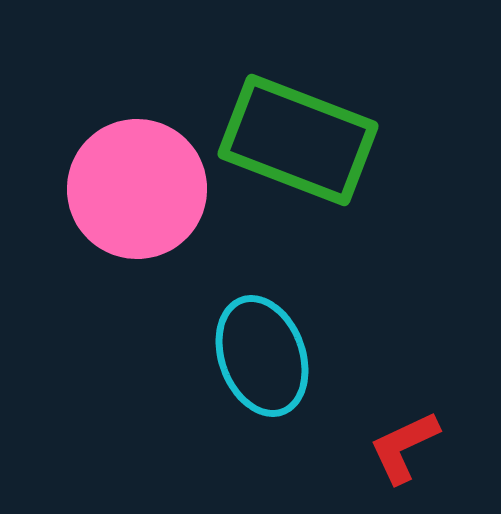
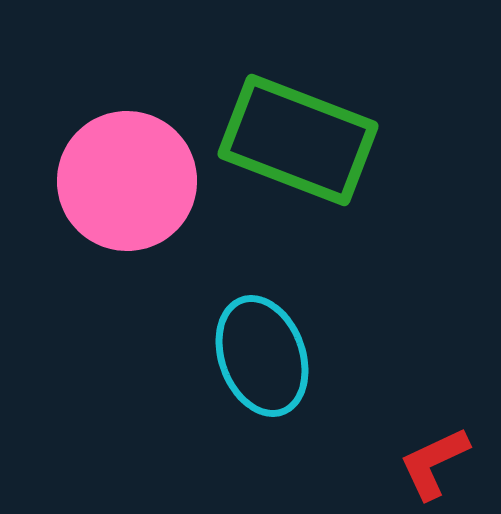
pink circle: moved 10 px left, 8 px up
red L-shape: moved 30 px right, 16 px down
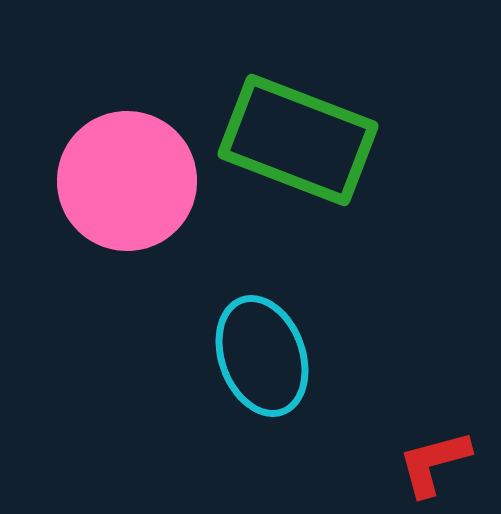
red L-shape: rotated 10 degrees clockwise
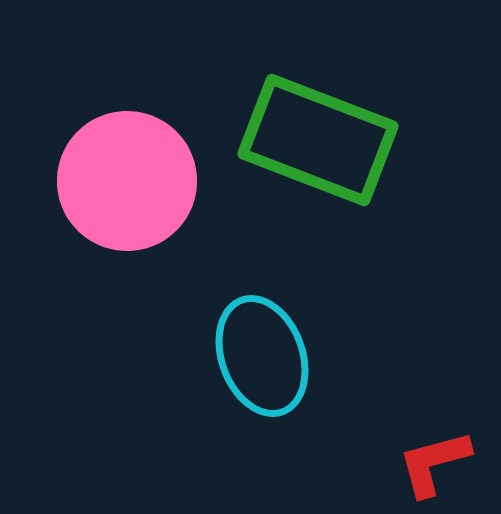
green rectangle: moved 20 px right
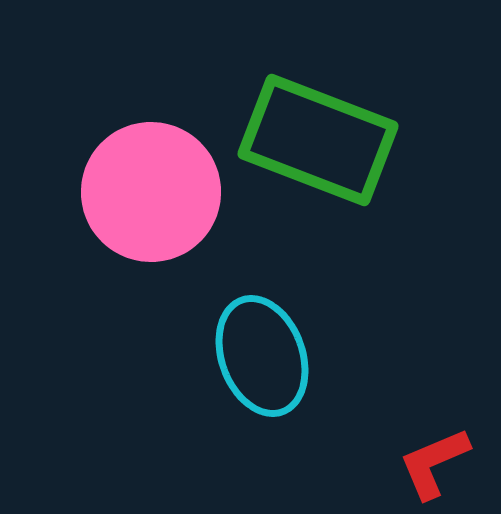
pink circle: moved 24 px right, 11 px down
red L-shape: rotated 8 degrees counterclockwise
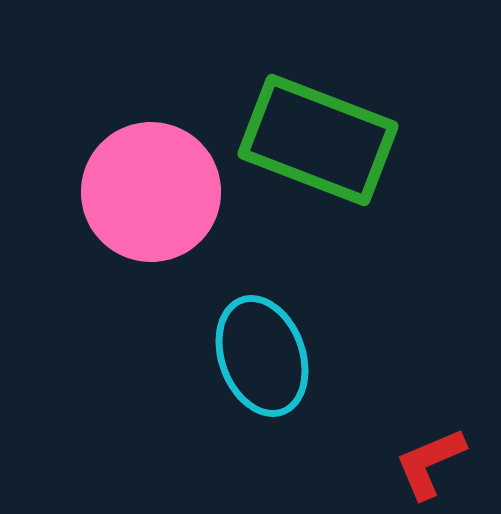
red L-shape: moved 4 px left
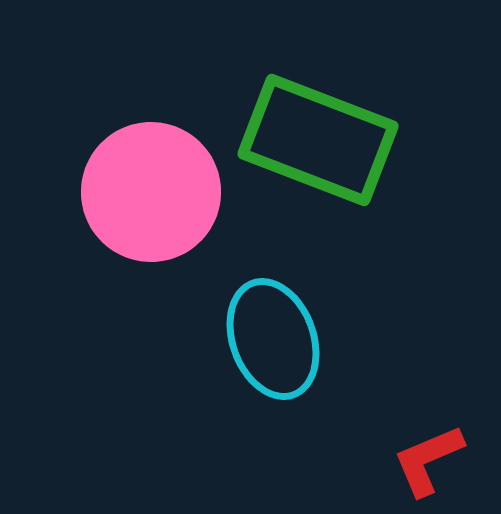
cyan ellipse: moved 11 px right, 17 px up
red L-shape: moved 2 px left, 3 px up
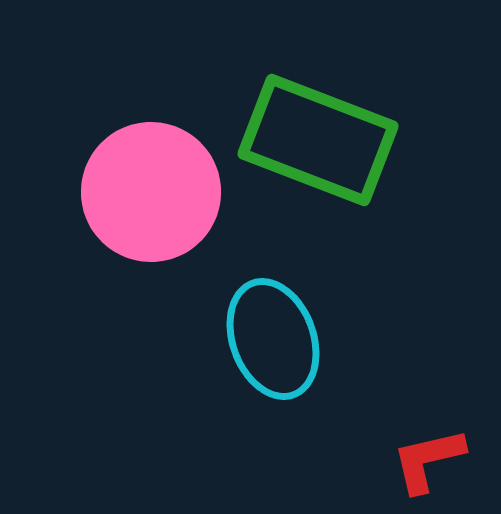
red L-shape: rotated 10 degrees clockwise
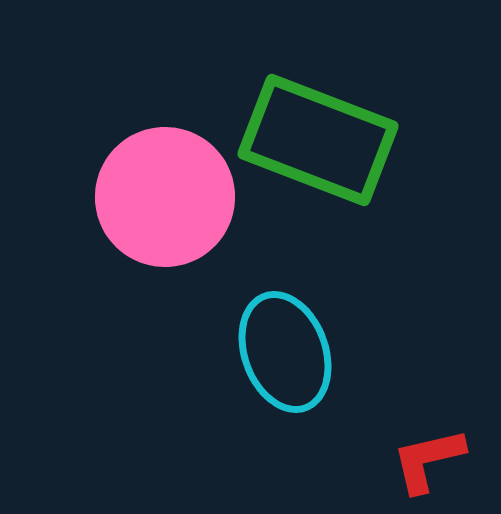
pink circle: moved 14 px right, 5 px down
cyan ellipse: moved 12 px right, 13 px down
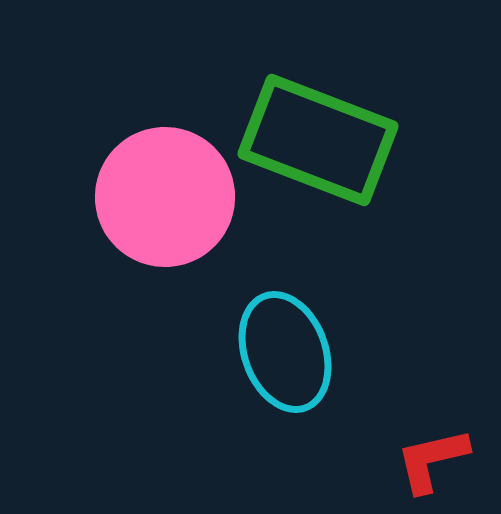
red L-shape: moved 4 px right
